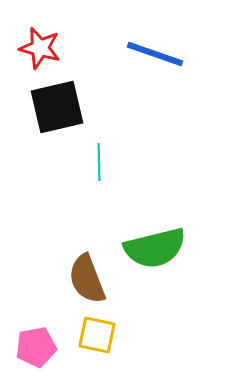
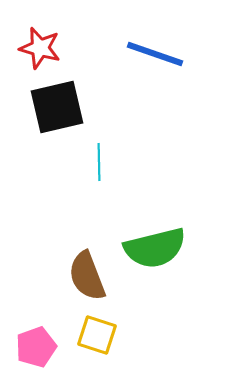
brown semicircle: moved 3 px up
yellow square: rotated 6 degrees clockwise
pink pentagon: rotated 9 degrees counterclockwise
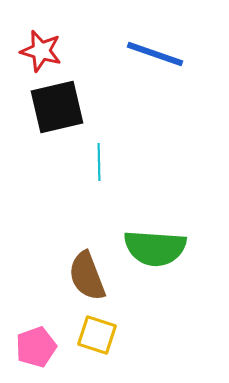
red star: moved 1 px right, 3 px down
green semicircle: rotated 18 degrees clockwise
